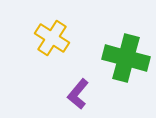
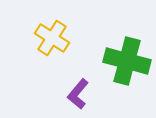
green cross: moved 1 px right, 3 px down
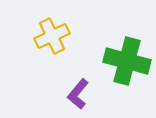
yellow cross: moved 2 px up; rotated 32 degrees clockwise
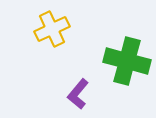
yellow cross: moved 7 px up
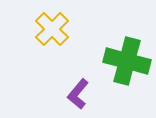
yellow cross: rotated 20 degrees counterclockwise
